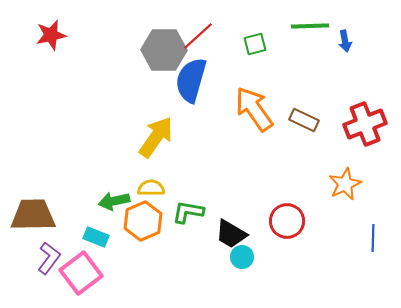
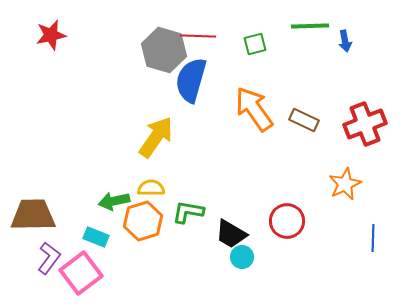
red line: rotated 44 degrees clockwise
gray hexagon: rotated 15 degrees clockwise
orange hexagon: rotated 6 degrees clockwise
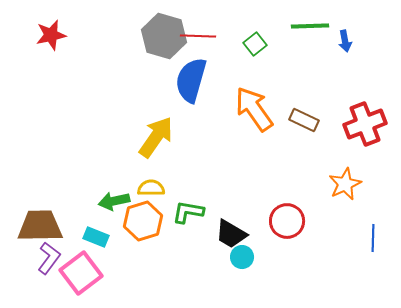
green square: rotated 25 degrees counterclockwise
gray hexagon: moved 14 px up
brown trapezoid: moved 7 px right, 11 px down
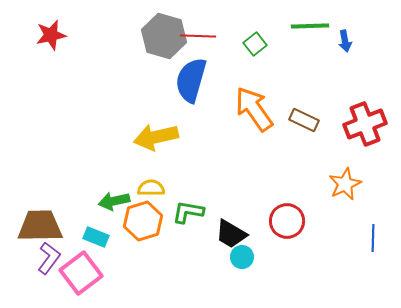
yellow arrow: rotated 138 degrees counterclockwise
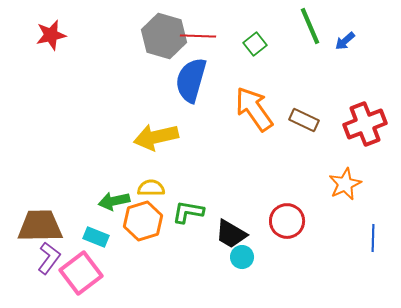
green line: rotated 69 degrees clockwise
blue arrow: rotated 60 degrees clockwise
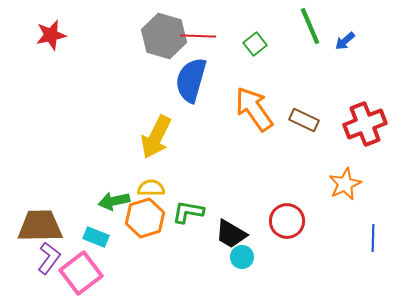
yellow arrow: rotated 51 degrees counterclockwise
orange hexagon: moved 2 px right, 3 px up
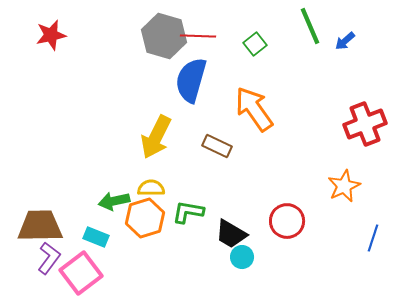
brown rectangle: moved 87 px left, 26 px down
orange star: moved 1 px left, 2 px down
blue line: rotated 16 degrees clockwise
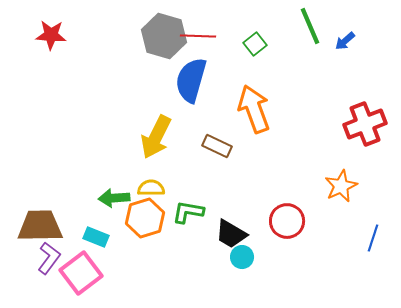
red star: rotated 16 degrees clockwise
orange arrow: rotated 15 degrees clockwise
orange star: moved 3 px left
green arrow: moved 3 px up; rotated 8 degrees clockwise
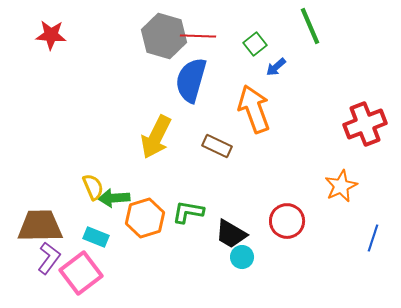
blue arrow: moved 69 px left, 26 px down
yellow semicircle: moved 58 px left, 1 px up; rotated 68 degrees clockwise
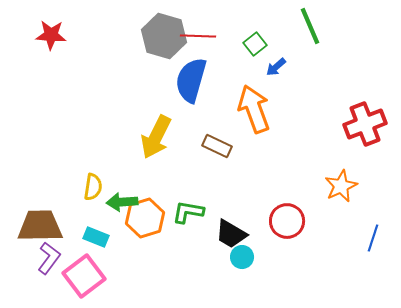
yellow semicircle: rotated 32 degrees clockwise
green arrow: moved 8 px right, 4 px down
pink square: moved 3 px right, 3 px down
